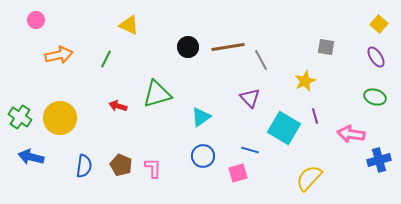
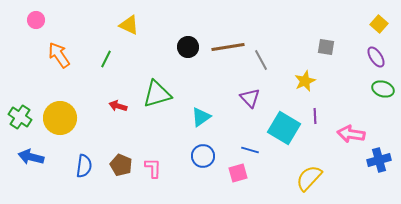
orange arrow: rotated 112 degrees counterclockwise
green ellipse: moved 8 px right, 8 px up
purple line: rotated 14 degrees clockwise
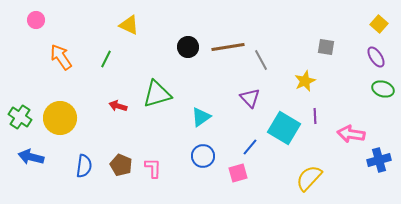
orange arrow: moved 2 px right, 2 px down
blue line: moved 3 px up; rotated 66 degrees counterclockwise
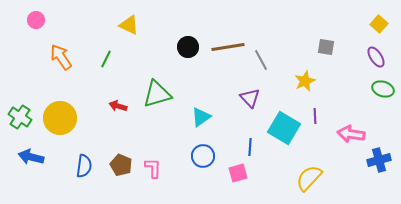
blue line: rotated 36 degrees counterclockwise
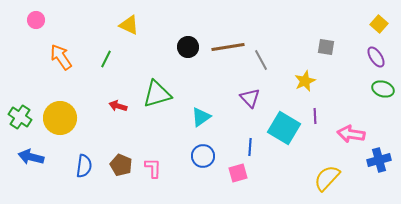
yellow semicircle: moved 18 px right
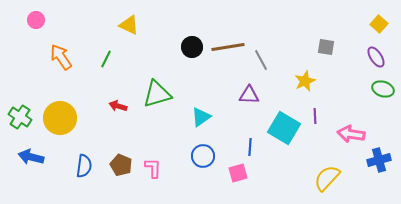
black circle: moved 4 px right
purple triangle: moved 1 px left, 3 px up; rotated 45 degrees counterclockwise
